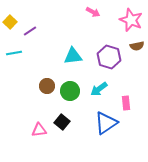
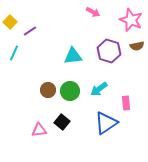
cyan line: rotated 56 degrees counterclockwise
purple hexagon: moved 6 px up
brown circle: moved 1 px right, 4 px down
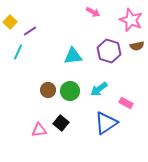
cyan line: moved 4 px right, 1 px up
pink rectangle: rotated 56 degrees counterclockwise
black square: moved 1 px left, 1 px down
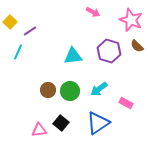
brown semicircle: rotated 56 degrees clockwise
blue triangle: moved 8 px left
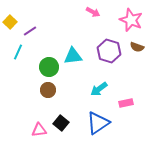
brown semicircle: moved 1 px down; rotated 24 degrees counterclockwise
green circle: moved 21 px left, 24 px up
pink rectangle: rotated 40 degrees counterclockwise
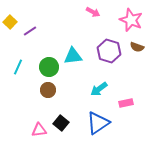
cyan line: moved 15 px down
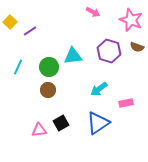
black square: rotated 21 degrees clockwise
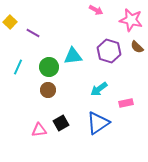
pink arrow: moved 3 px right, 2 px up
pink star: rotated 10 degrees counterclockwise
purple line: moved 3 px right, 2 px down; rotated 64 degrees clockwise
brown semicircle: rotated 24 degrees clockwise
